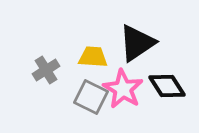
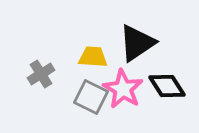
gray cross: moved 5 px left, 4 px down
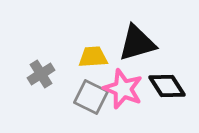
black triangle: rotated 18 degrees clockwise
yellow trapezoid: rotated 8 degrees counterclockwise
pink star: rotated 9 degrees counterclockwise
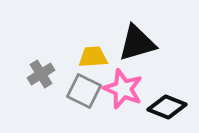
black diamond: moved 21 px down; rotated 36 degrees counterclockwise
gray square: moved 7 px left, 6 px up
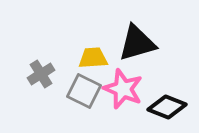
yellow trapezoid: moved 1 px down
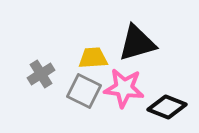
pink star: moved 1 px right, 1 px up; rotated 15 degrees counterclockwise
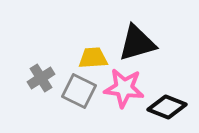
gray cross: moved 4 px down
gray square: moved 5 px left
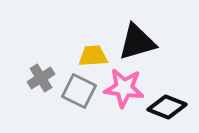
black triangle: moved 1 px up
yellow trapezoid: moved 2 px up
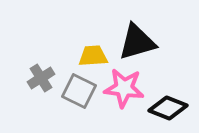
black diamond: moved 1 px right, 1 px down
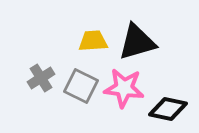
yellow trapezoid: moved 15 px up
gray square: moved 2 px right, 5 px up
black diamond: moved 1 px down; rotated 9 degrees counterclockwise
